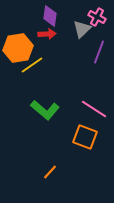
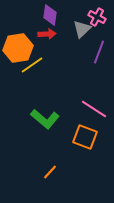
purple diamond: moved 1 px up
green L-shape: moved 9 px down
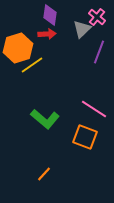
pink cross: rotated 12 degrees clockwise
orange hexagon: rotated 8 degrees counterclockwise
orange line: moved 6 px left, 2 px down
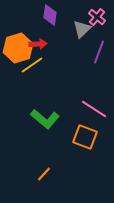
red arrow: moved 9 px left, 10 px down
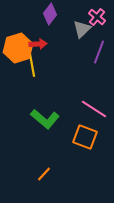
purple diamond: moved 1 px up; rotated 30 degrees clockwise
yellow line: rotated 65 degrees counterclockwise
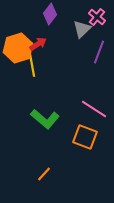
red arrow: rotated 30 degrees counterclockwise
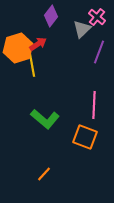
purple diamond: moved 1 px right, 2 px down
pink line: moved 4 px up; rotated 60 degrees clockwise
